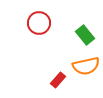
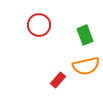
red circle: moved 2 px down
green rectangle: rotated 18 degrees clockwise
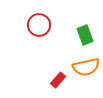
orange semicircle: moved 1 px down
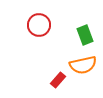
orange semicircle: moved 3 px left, 2 px up
